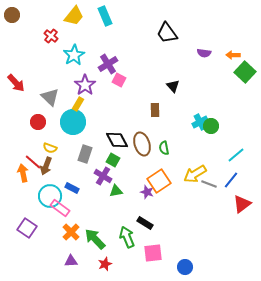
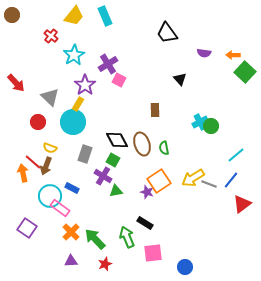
black triangle at (173, 86): moved 7 px right, 7 px up
yellow arrow at (195, 174): moved 2 px left, 4 px down
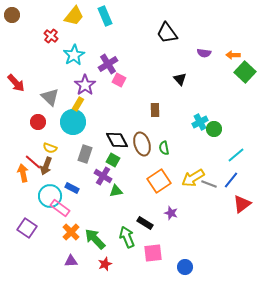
green circle at (211, 126): moved 3 px right, 3 px down
purple star at (147, 192): moved 24 px right, 21 px down
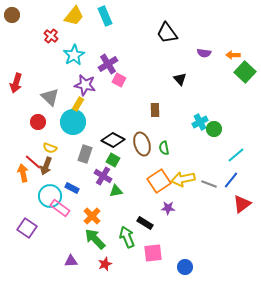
red arrow at (16, 83): rotated 60 degrees clockwise
purple star at (85, 85): rotated 25 degrees counterclockwise
black diamond at (117, 140): moved 4 px left; rotated 35 degrees counterclockwise
yellow arrow at (193, 178): moved 10 px left, 1 px down; rotated 20 degrees clockwise
purple star at (171, 213): moved 3 px left, 5 px up; rotated 16 degrees counterclockwise
orange cross at (71, 232): moved 21 px right, 16 px up
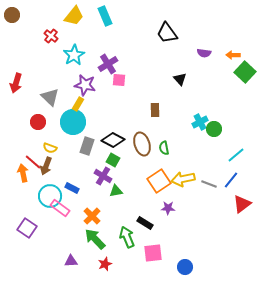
pink square at (119, 80): rotated 24 degrees counterclockwise
gray rectangle at (85, 154): moved 2 px right, 8 px up
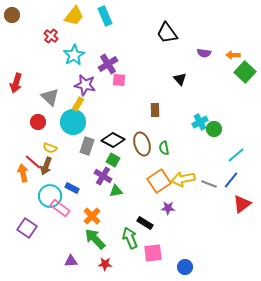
green arrow at (127, 237): moved 3 px right, 1 px down
red star at (105, 264): rotated 24 degrees clockwise
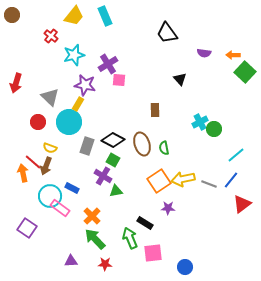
cyan star at (74, 55): rotated 15 degrees clockwise
cyan circle at (73, 122): moved 4 px left
